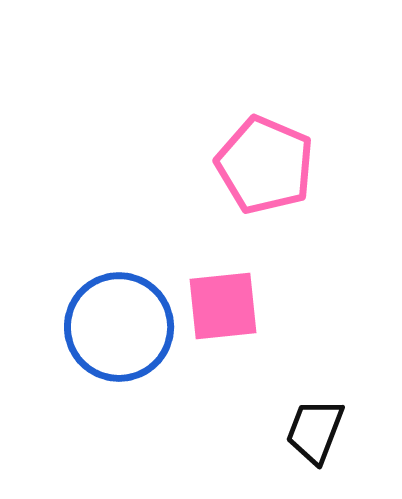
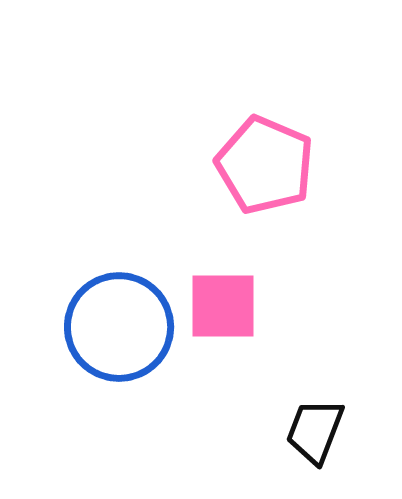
pink square: rotated 6 degrees clockwise
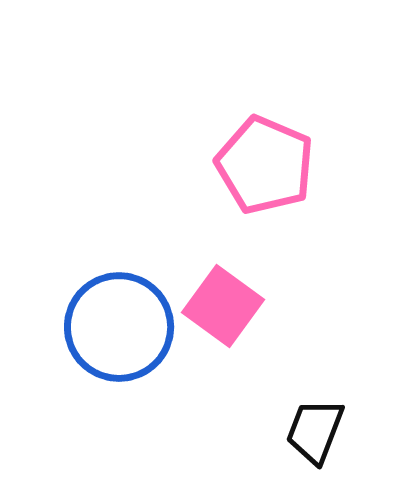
pink square: rotated 36 degrees clockwise
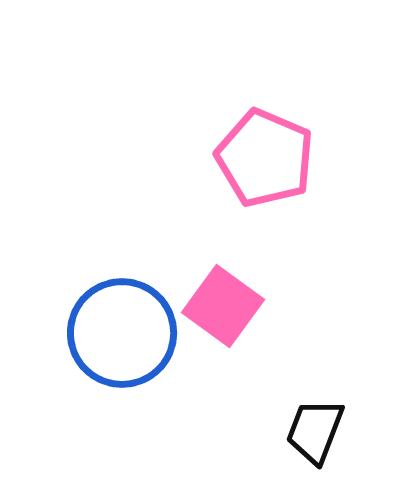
pink pentagon: moved 7 px up
blue circle: moved 3 px right, 6 px down
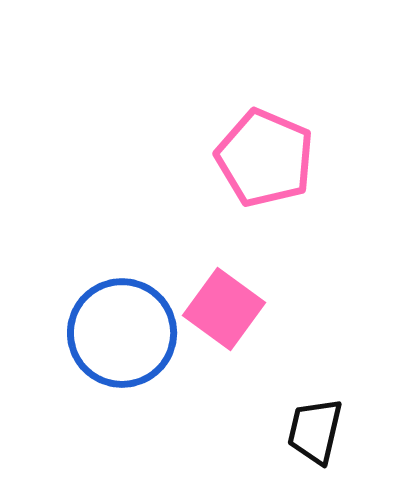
pink square: moved 1 px right, 3 px down
black trapezoid: rotated 8 degrees counterclockwise
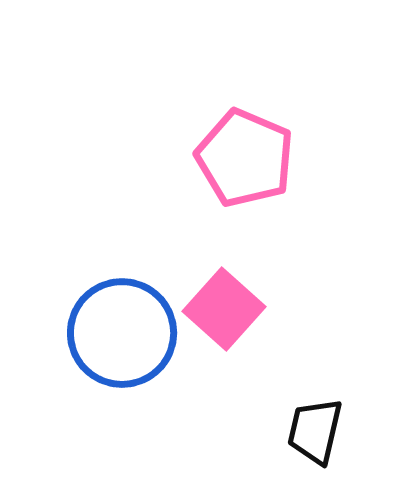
pink pentagon: moved 20 px left
pink square: rotated 6 degrees clockwise
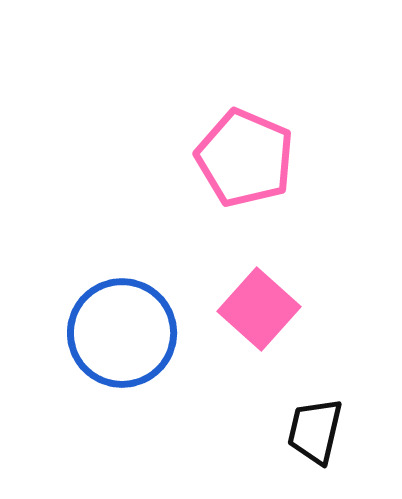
pink square: moved 35 px right
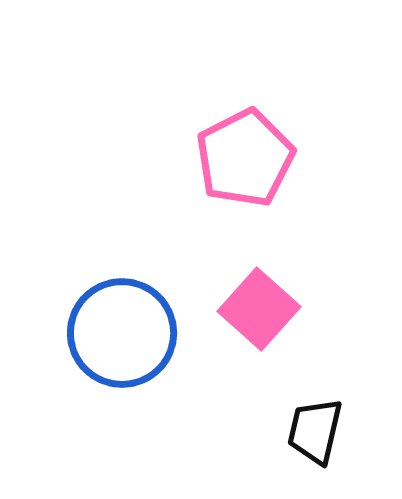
pink pentagon: rotated 22 degrees clockwise
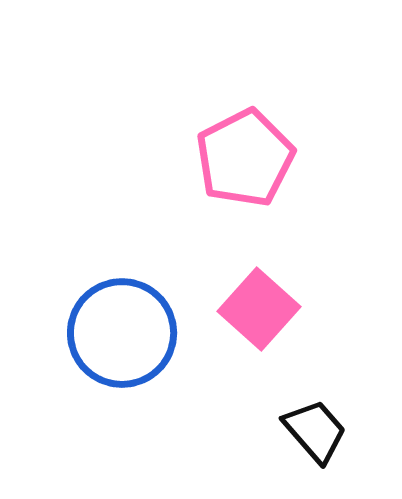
black trapezoid: rotated 126 degrees clockwise
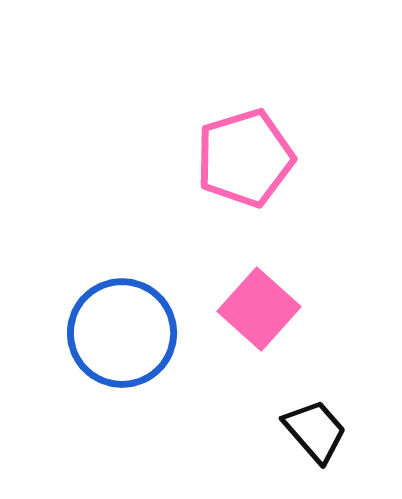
pink pentagon: rotated 10 degrees clockwise
